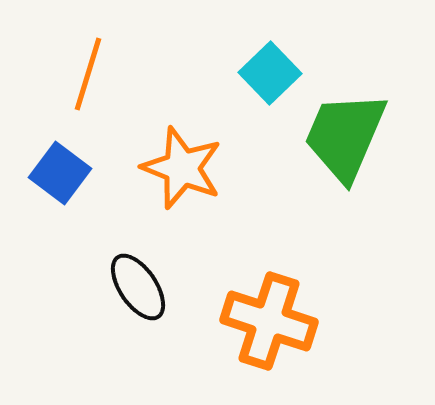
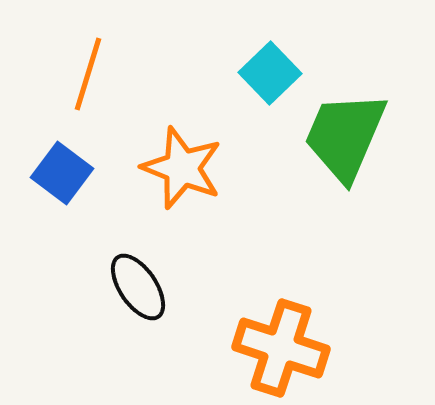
blue square: moved 2 px right
orange cross: moved 12 px right, 27 px down
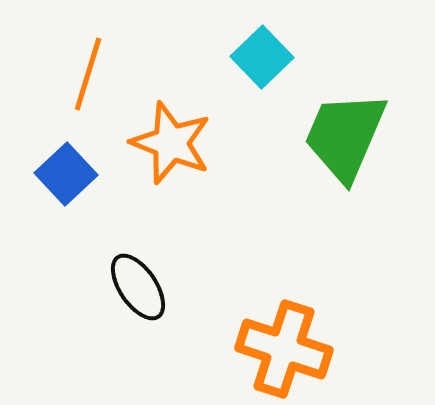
cyan square: moved 8 px left, 16 px up
orange star: moved 11 px left, 25 px up
blue square: moved 4 px right, 1 px down; rotated 10 degrees clockwise
orange cross: moved 3 px right, 1 px down
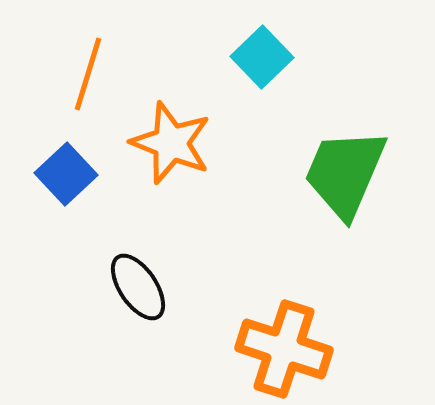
green trapezoid: moved 37 px down
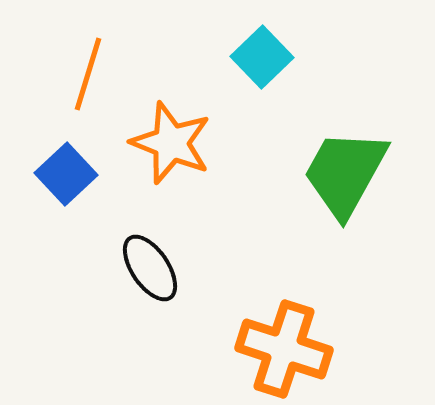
green trapezoid: rotated 6 degrees clockwise
black ellipse: moved 12 px right, 19 px up
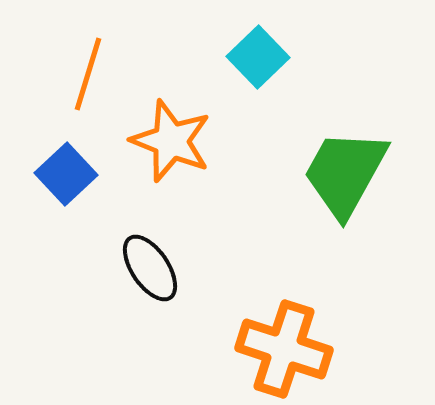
cyan square: moved 4 px left
orange star: moved 2 px up
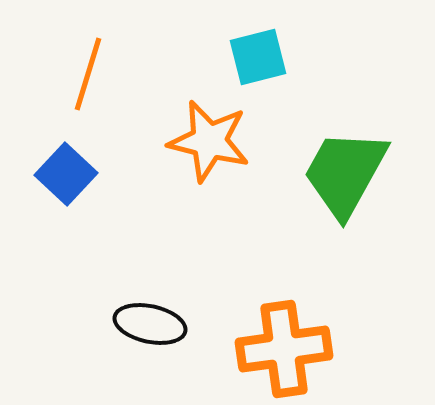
cyan square: rotated 30 degrees clockwise
orange star: moved 38 px right; rotated 8 degrees counterclockwise
blue square: rotated 4 degrees counterclockwise
black ellipse: moved 56 px down; rotated 44 degrees counterclockwise
orange cross: rotated 26 degrees counterclockwise
